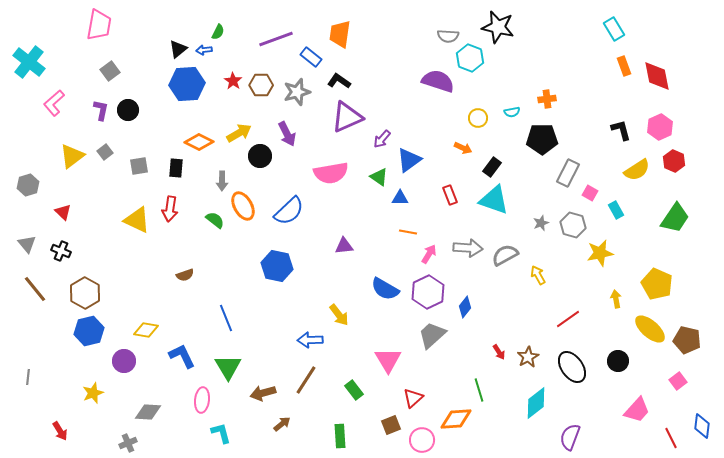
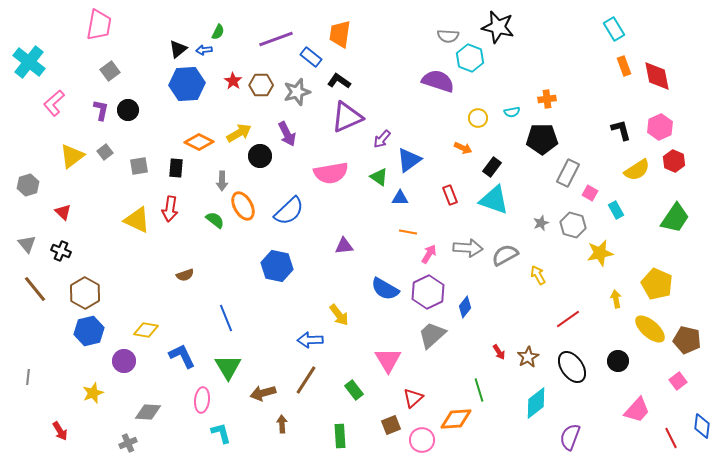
brown arrow at (282, 424): rotated 54 degrees counterclockwise
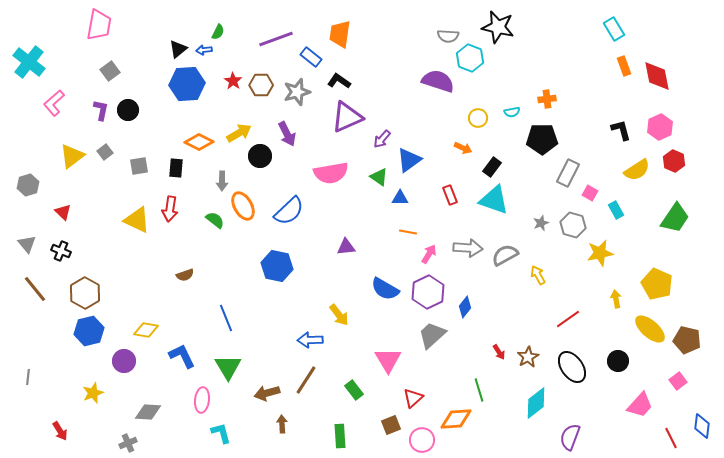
purple triangle at (344, 246): moved 2 px right, 1 px down
brown arrow at (263, 393): moved 4 px right
pink trapezoid at (637, 410): moved 3 px right, 5 px up
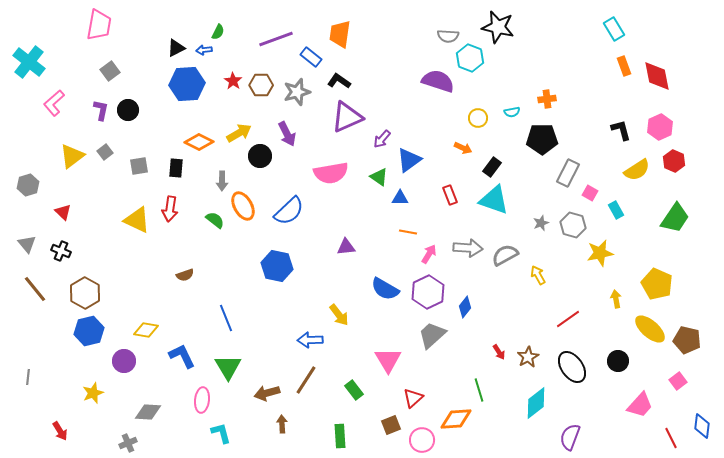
black triangle at (178, 49): moved 2 px left, 1 px up; rotated 12 degrees clockwise
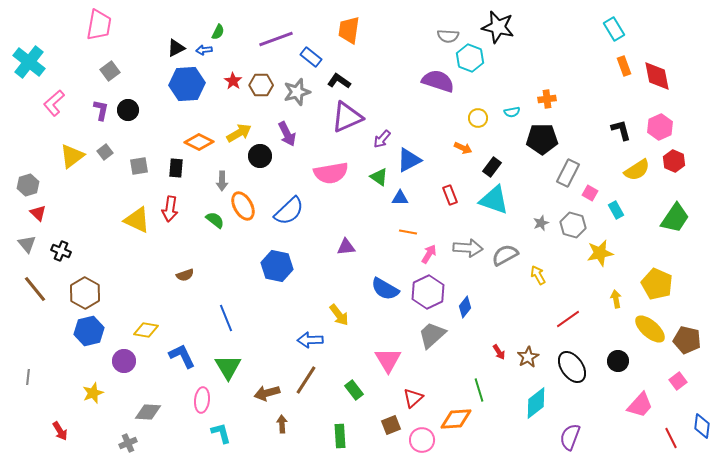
orange trapezoid at (340, 34): moved 9 px right, 4 px up
blue triangle at (409, 160): rotated 8 degrees clockwise
red triangle at (63, 212): moved 25 px left, 1 px down
